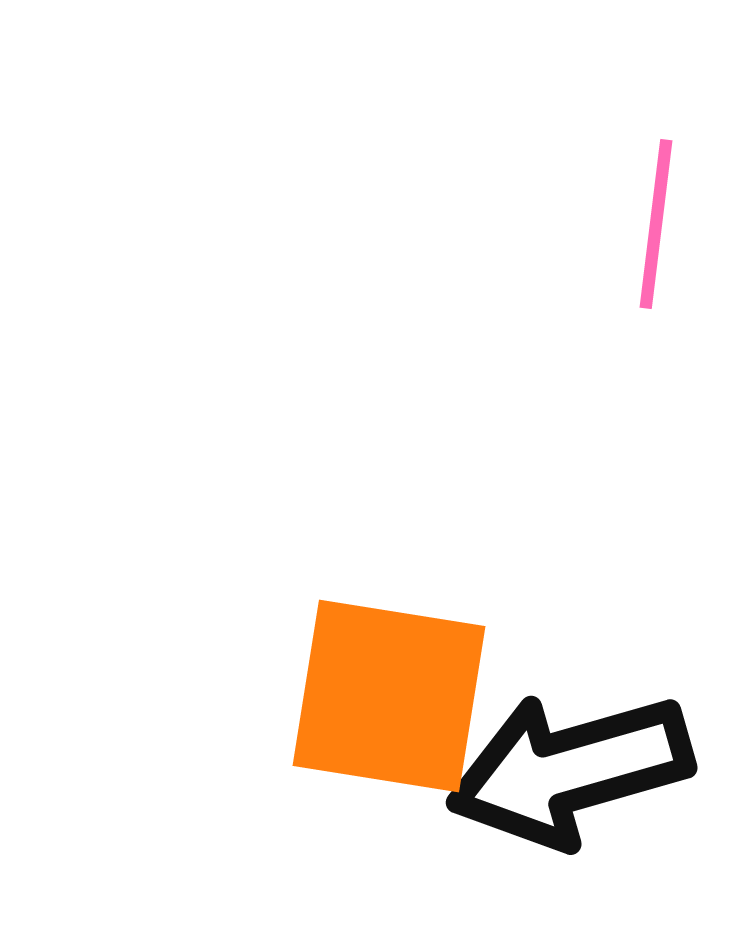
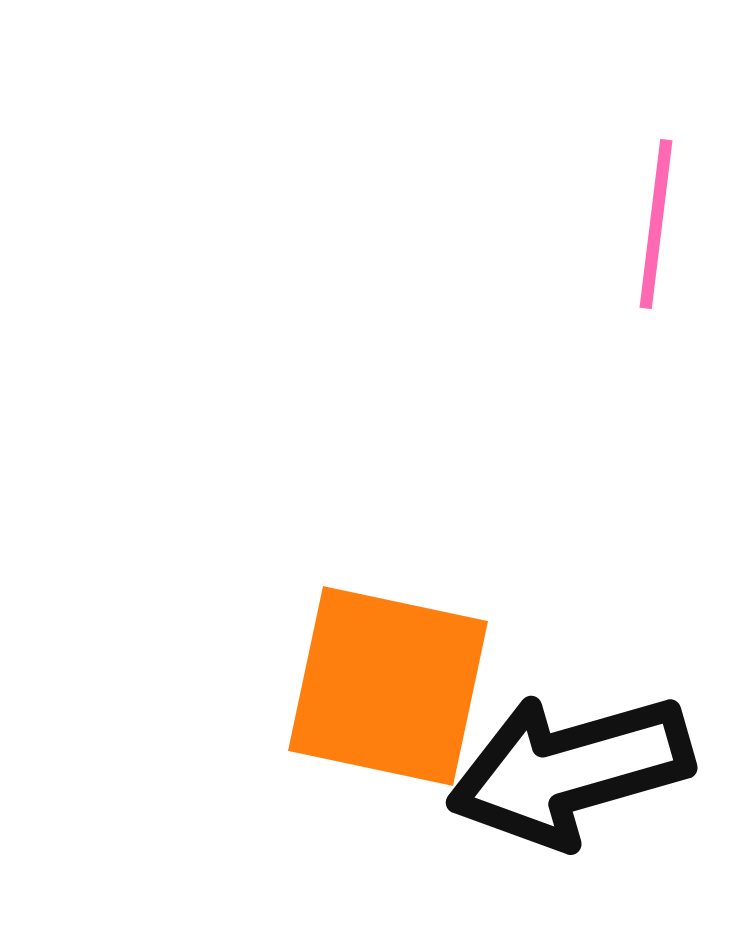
orange square: moved 1 px left, 10 px up; rotated 3 degrees clockwise
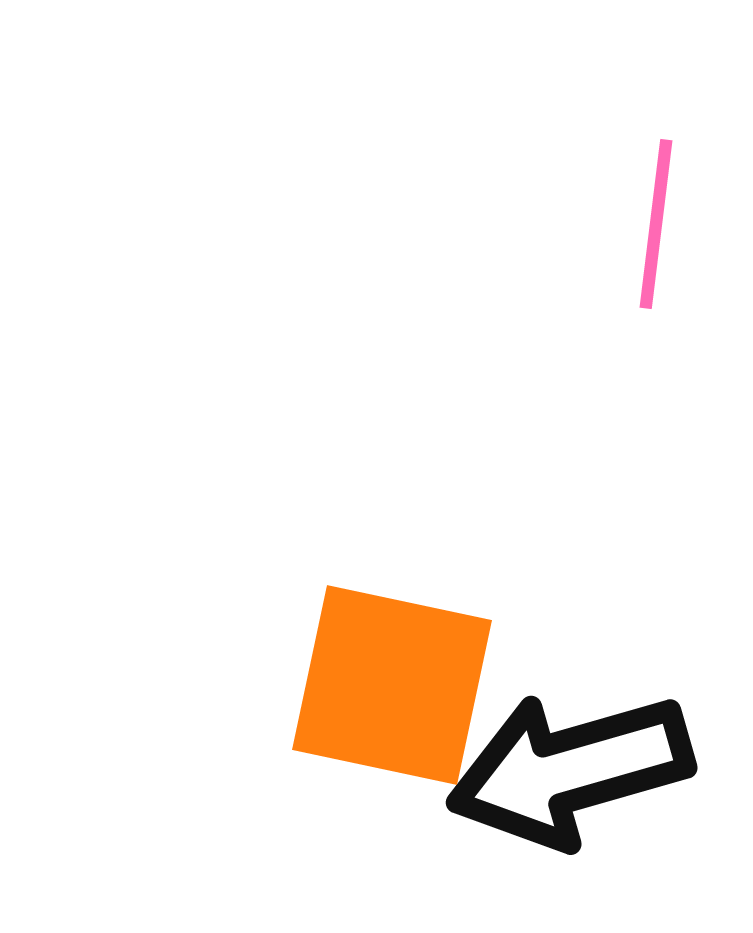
orange square: moved 4 px right, 1 px up
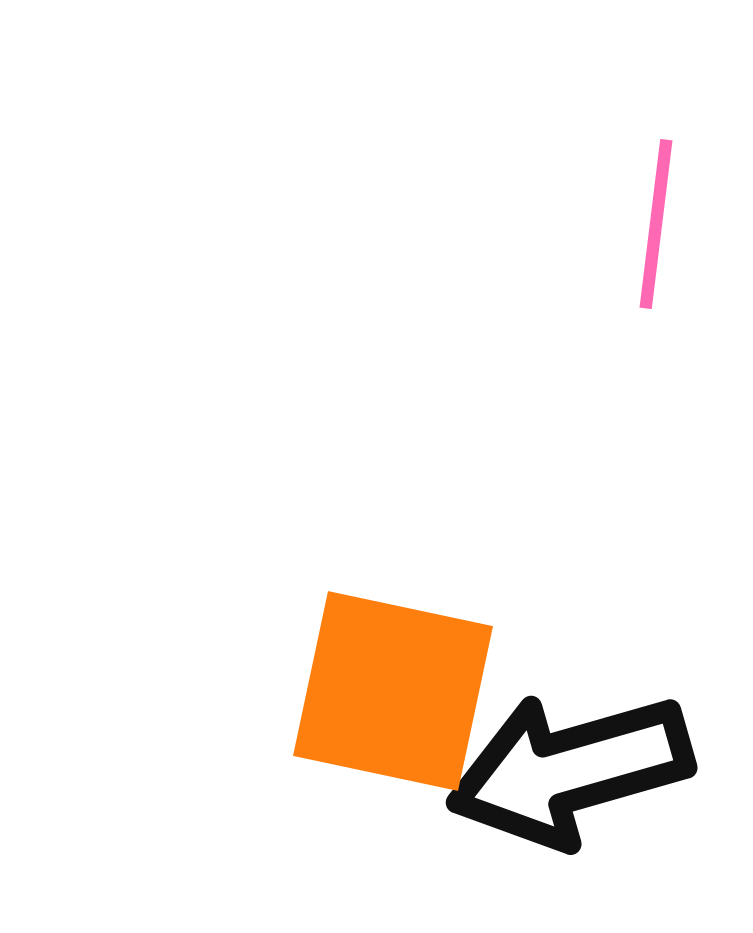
orange square: moved 1 px right, 6 px down
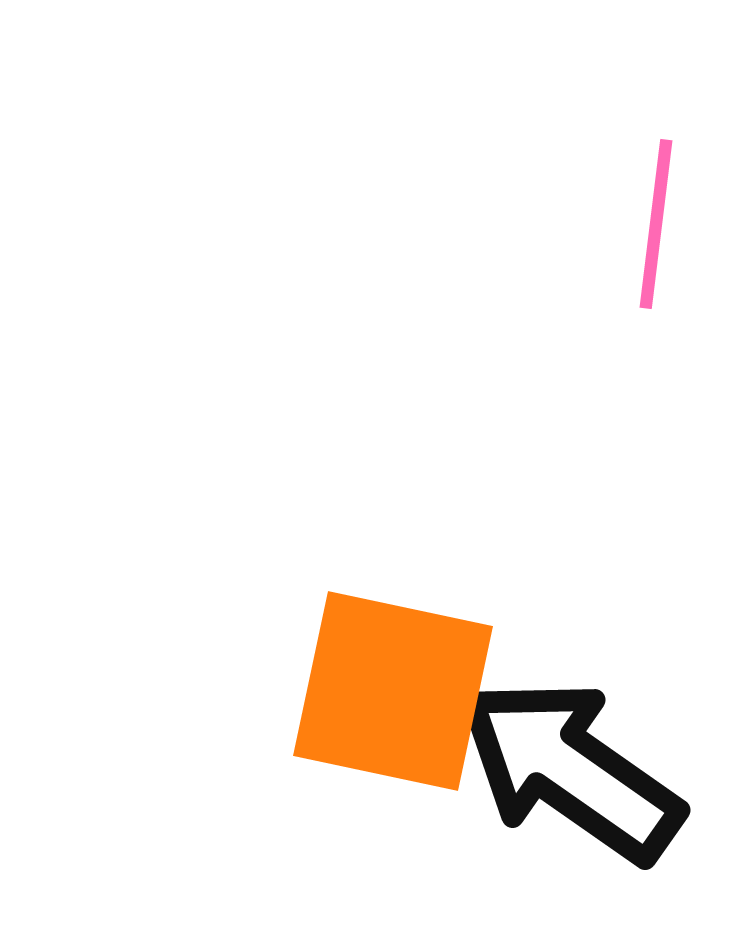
black arrow: rotated 51 degrees clockwise
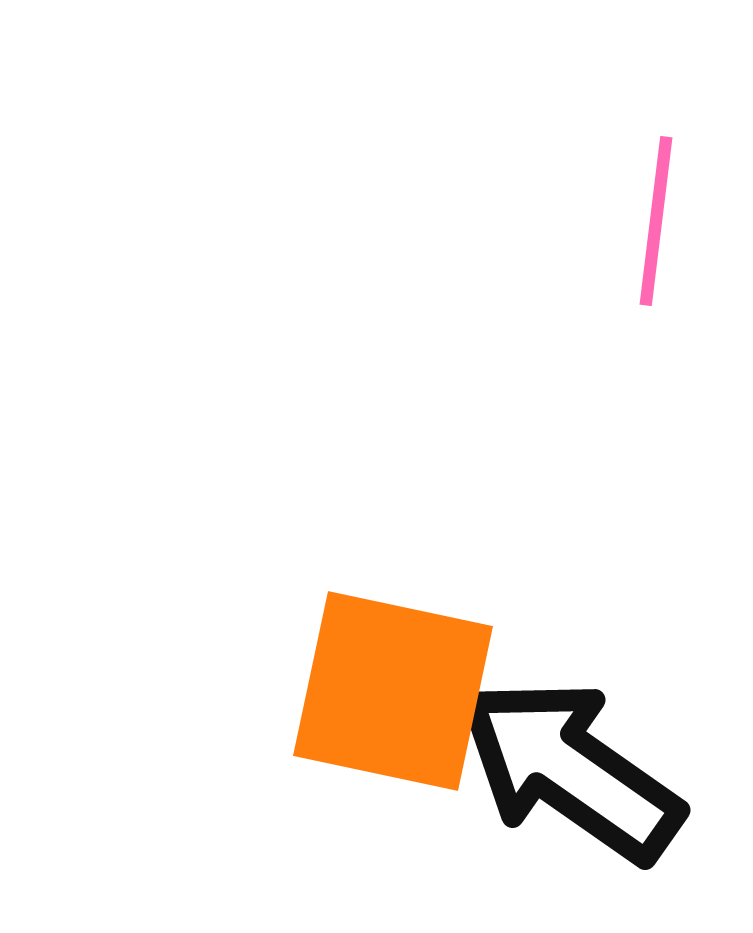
pink line: moved 3 px up
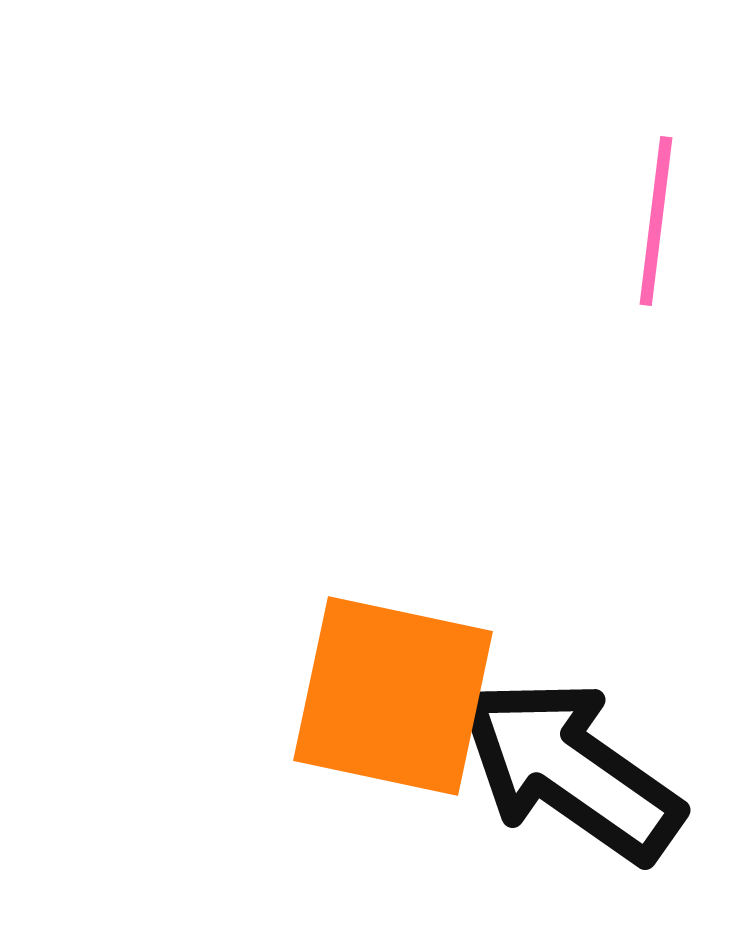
orange square: moved 5 px down
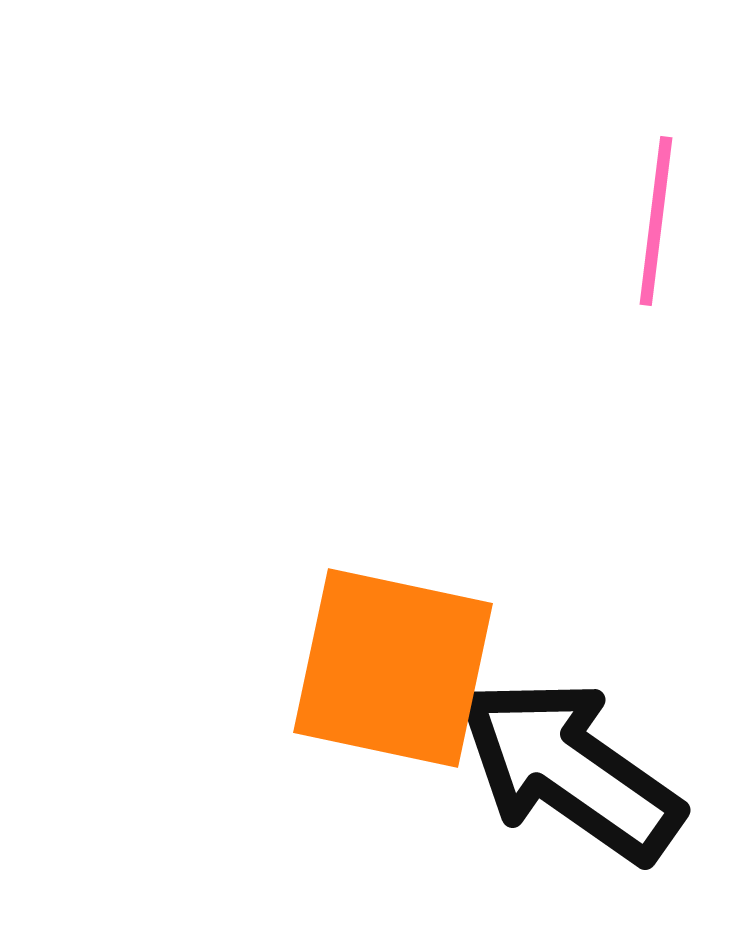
orange square: moved 28 px up
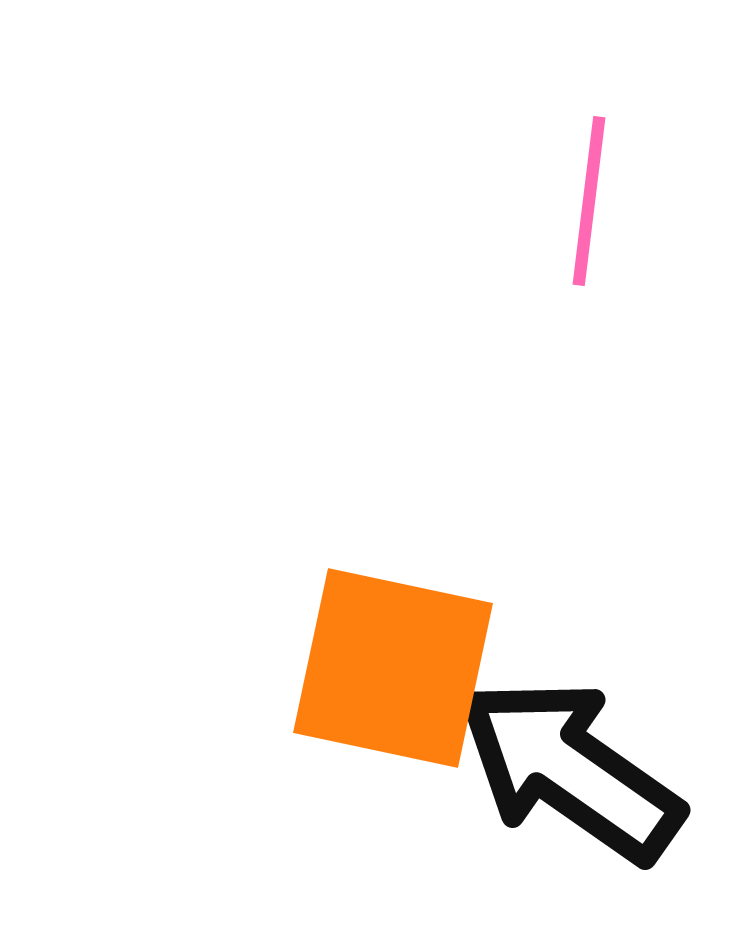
pink line: moved 67 px left, 20 px up
